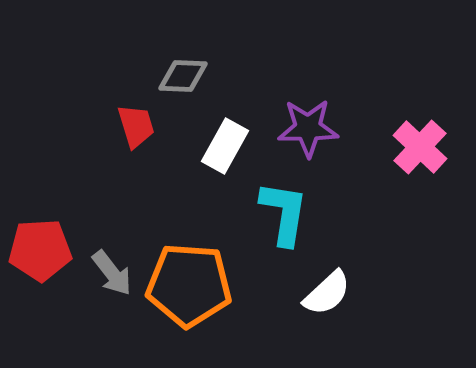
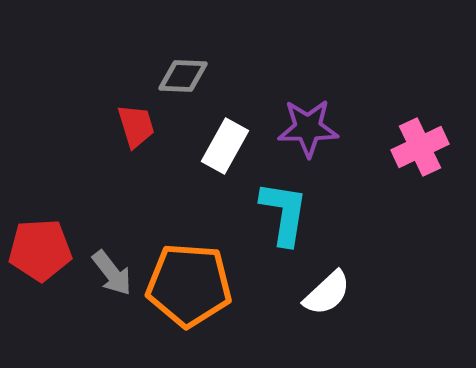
pink cross: rotated 22 degrees clockwise
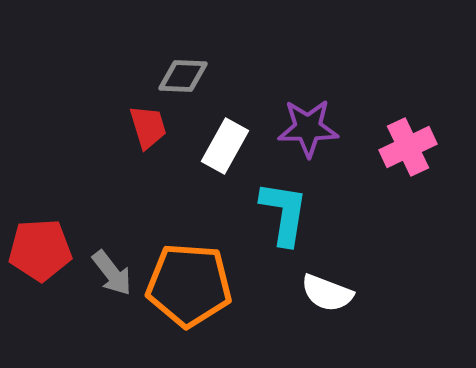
red trapezoid: moved 12 px right, 1 px down
pink cross: moved 12 px left
white semicircle: rotated 64 degrees clockwise
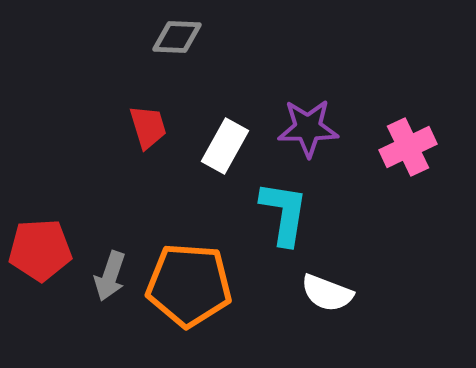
gray diamond: moved 6 px left, 39 px up
gray arrow: moved 2 px left, 3 px down; rotated 57 degrees clockwise
